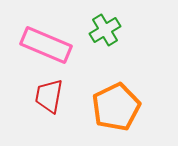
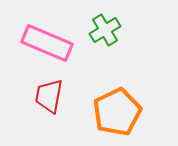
pink rectangle: moved 1 px right, 2 px up
orange pentagon: moved 1 px right, 5 px down
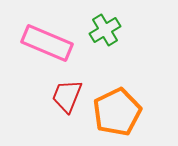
red trapezoid: moved 18 px right; rotated 12 degrees clockwise
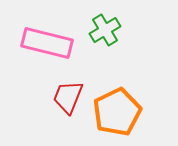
pink rectangle: rotated 9 degrees counterclockwise
red trapezoid: moved 1 px right, 1 px down
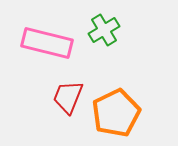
green cross: moved 1 px left
orange pentagon: moved 1 px left, 1 px down
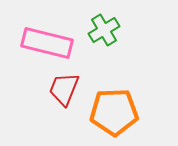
red trapezoid: moved 4 px left, 8 px up
orange pentagon: moved 2 px left, 1 px up; rotated 24 degrees clockwise
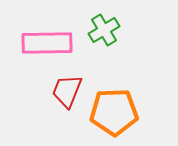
pink rectangle: rotated 15 degrees counterclockwise
red trapezoid: moved 3 px right, 2 px down
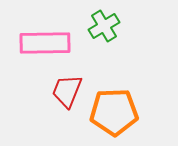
green cross: moved 4 px up
pink rectangle: moved 2 px left
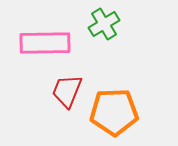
green cross: moved 2 px up
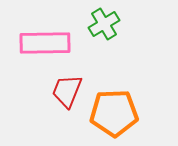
orange pentagon: moved 1 px down
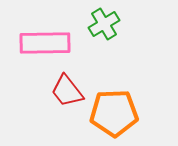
red trapezoid: rotated 60 degrees counterclockwise
